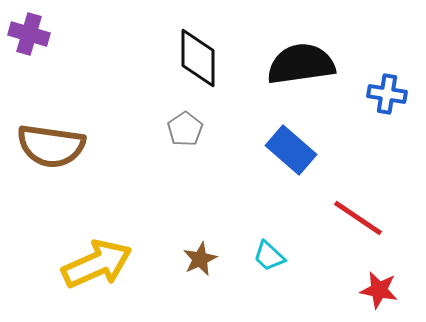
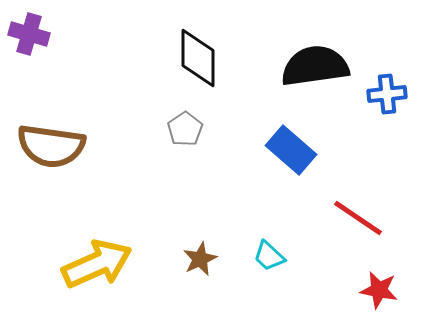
black semicircle: moved 14 px right, 2 px down
blue cross: rotated 15 degrees counterclockwise
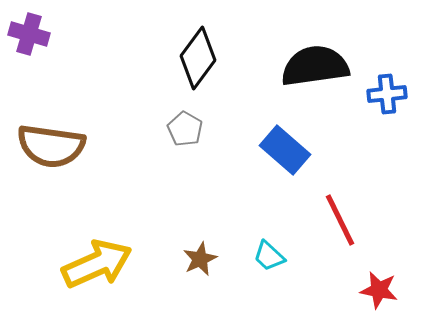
black diamond: rotated 36 degrees clockwise
gray pentagon: rotated 8 degrees counterclockwise
blue rectangle: moved 6 px left
red line: moved 18 px left, 2 px down; rotated 30 degrees clockwise
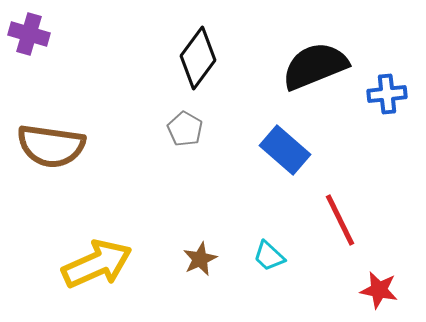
black semicircle: rotated 14 degrees counterclockwise
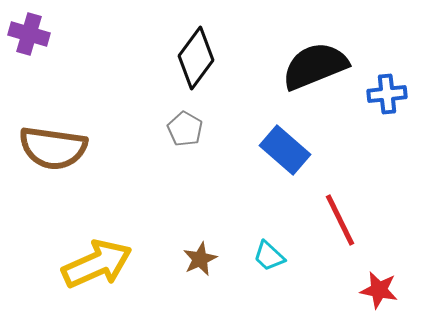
black diamond: moved 2 px left
brown semicircle: moved 2 px right, 2 px down
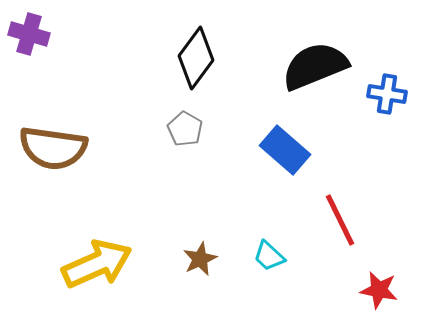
blue cross: rotated 15 degrees clockwise
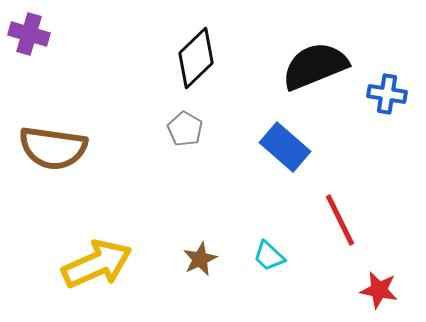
black diamond: rotated 10 degrees clockwise
blue rectangle: moved 3 px up
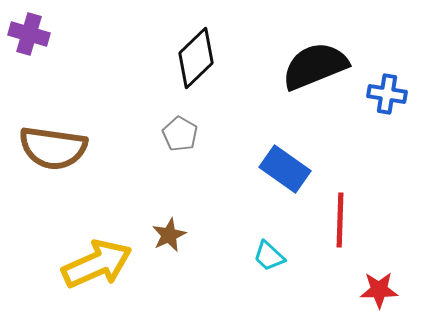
gray pentagon: moved 5 px left, 5 px down
blue rectangle: moved 22 px down; rotated 6 degrees counterclockwise
red line: rotated 28 degrees clockwise
brown star: moved 31 px left, 24 px up
red star: rotated 12 degrees counterclockwise
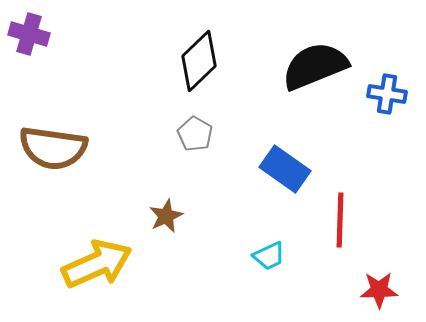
black diamond: moved 3 px right, 3 px down
gray pentagon: moved 15 px right
brown star: moved 3 px left, 19 px up
cyan trapezoid: rotated 68 degrees counterclockwise
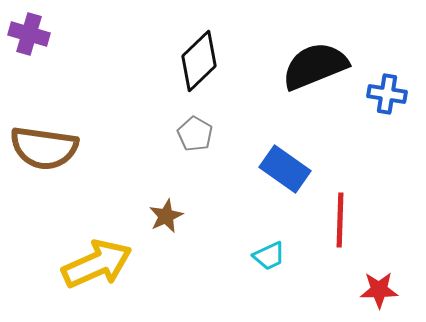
brown semicircle: moved 9 px left
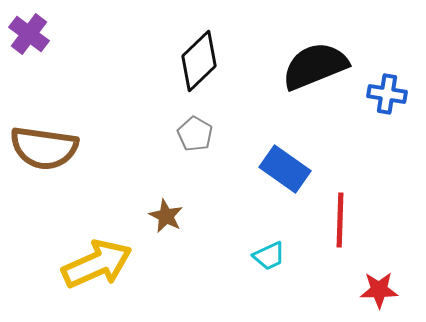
purple cross: rotated 21 degrees clockwise
brown star: rotated 20 degrees counterclockwise
